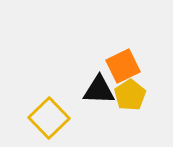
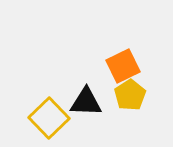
black triangle: moved 13 px left, 12 px down
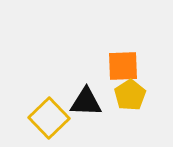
orange square: rotated 24 degrees clockwise
